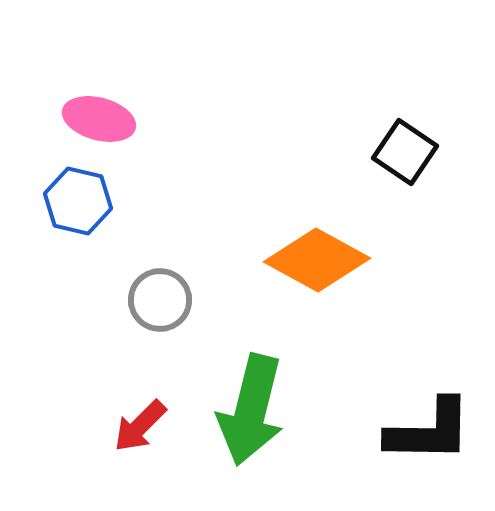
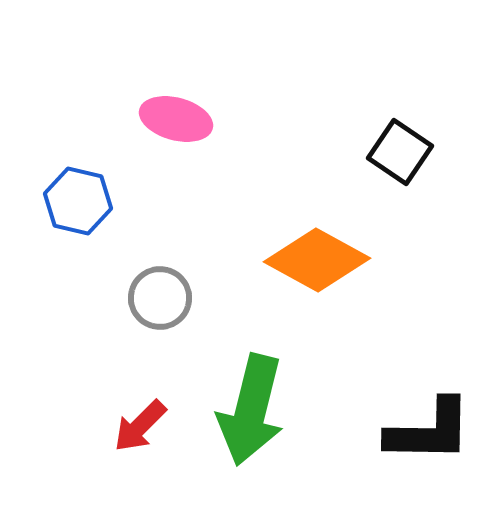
pink ellipse: moved 77 px right
black square: moved 5 px left
gray circle: moved 2 px up
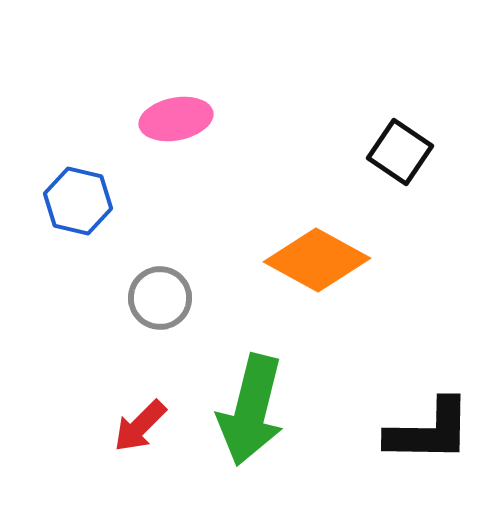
pink ellipse: rotated 26 degrees counterclockwise
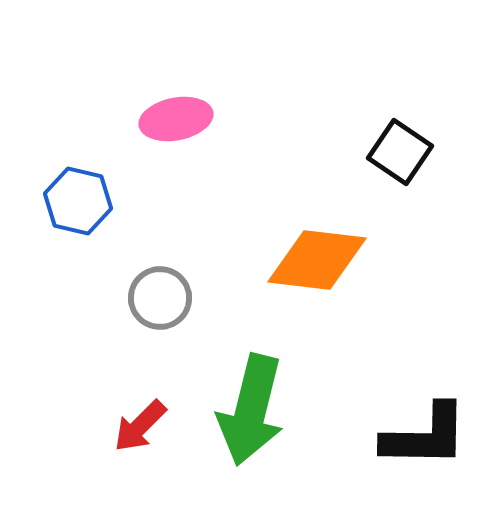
orange diamond: rotated 22 degrees counterclockwise
black L-shape: moved 4 px left, 5 px down
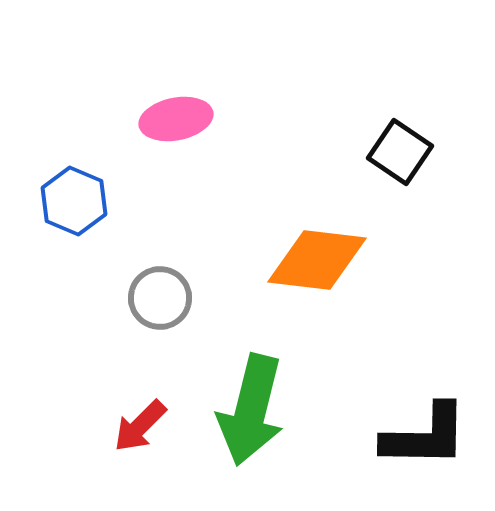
blue hexagon: moved 4 px left; rotated 10 degrees clockwise
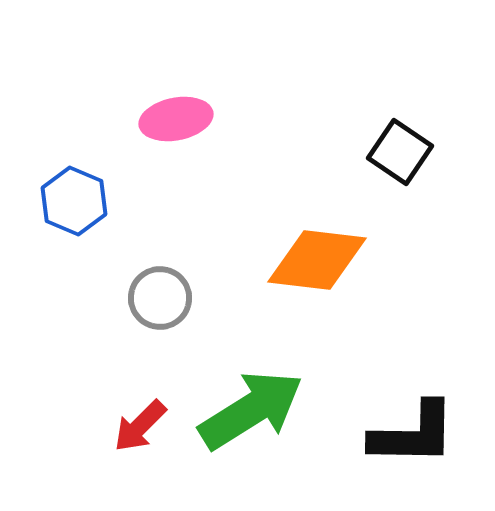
green arrow: rotated 136 degrees counterclockwise
black L-shape: moved 12 px left, 2 px up
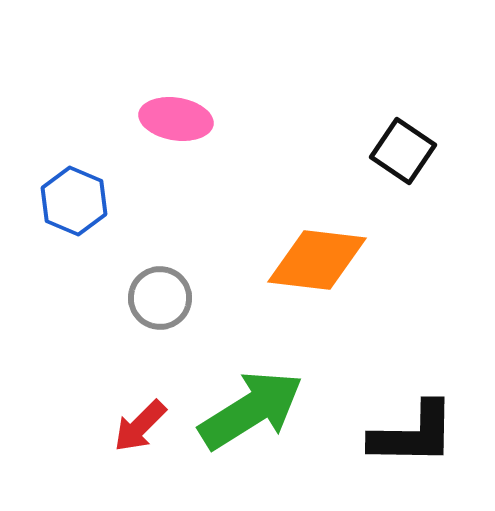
pink ellipse: rotated 20 degrees clockwise
black square: moved 3 px right, 1 px up
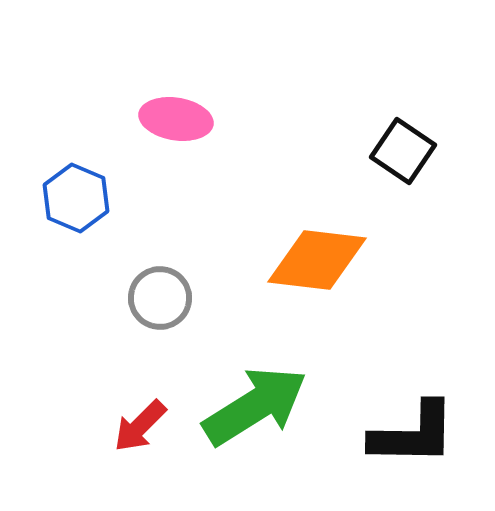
blue hexagon: moved 2 px right, 3 px up
green arrow: moved 4 px right, 4 px up
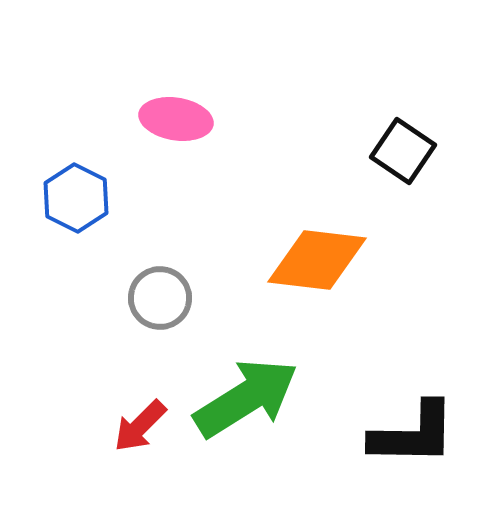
blue hexagon: rotated 4 degrees clockwise
green arrow: moved 9 px left, 8 px up
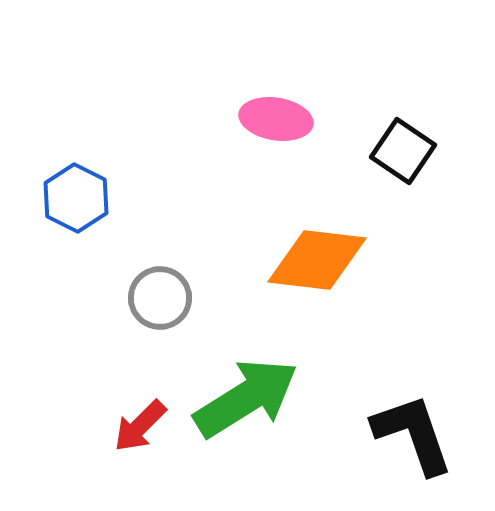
pink ellipse: moved 100 px right
black L-shape: rotated 110 degrees counterclockwise
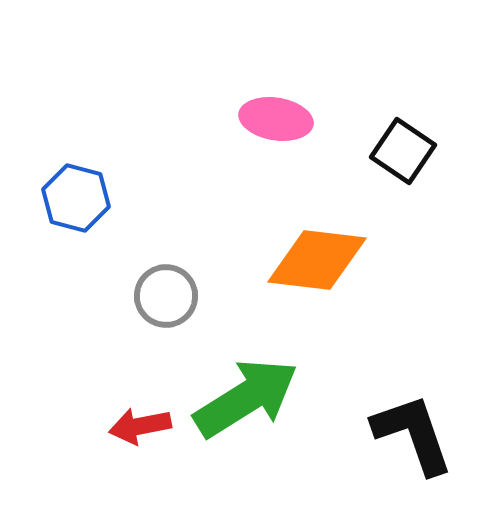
blue hexagon: rotated 12 degrees counterclockwise
gray circle: moved 6 px right, 2 px up
red arrow: rotated 34 degrees clockwise
